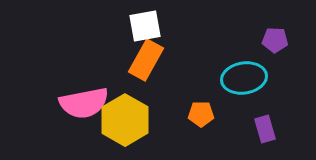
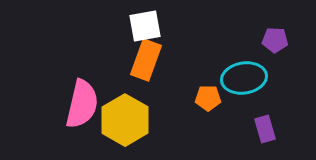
orange rectangle: rotated 9 degrees counterclockwise
pink semicircle: moved 2 px left, 1 px down; rotated 66 degrees counterclockwise
orange pentagon: moved 7 px right, 16 px up
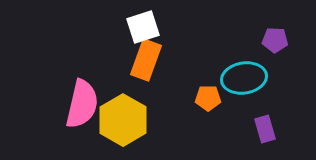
white square: moved 2 px left, 1 px down; rotated 8 degrees counterclockwise
yellow hexagon: moved 2 px left
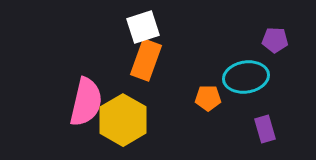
cyan ellipse: moved 2 px right, 1 px up
pink semicircle: moved 4 px right, 2 px up
